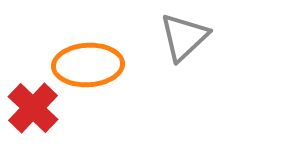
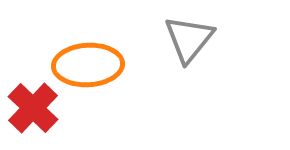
gray triangle: moved 5 px right, 2 px down; rotated 8 degrees counterclockwise
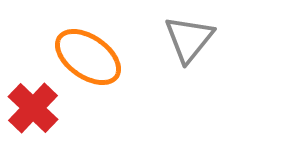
orange ellipse: moved 8 px up; rotated 38 degrees clockwise
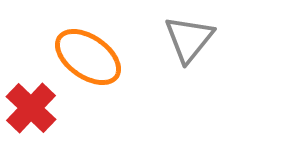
red cross: moved 2 px left
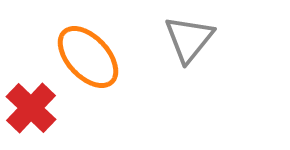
orange ellipse: rotated 12 degrees clockwise
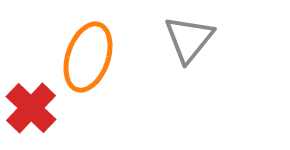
orange ellipse: rotated 62 degrees clockwise
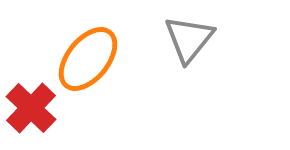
orange ellipse: moved 2 px down; rotated 20 degrees clockwise
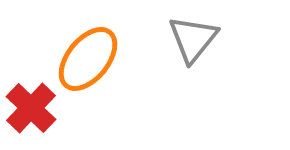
gray triangle: moved 4 px right
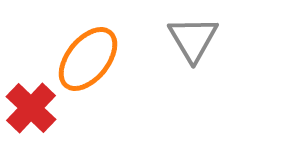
gray triangle: rotated 10 degrees counterclockwise
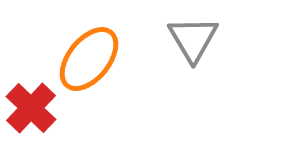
orange ellipse: moved 1 px right
